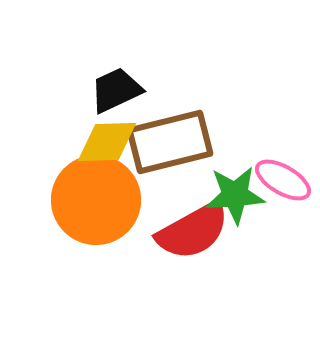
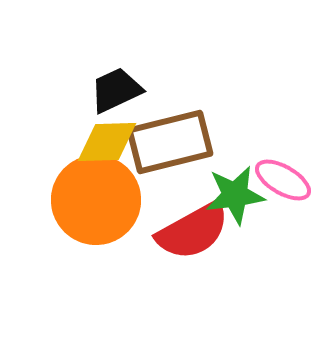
green star: rotated 4 degrees counterclockwise
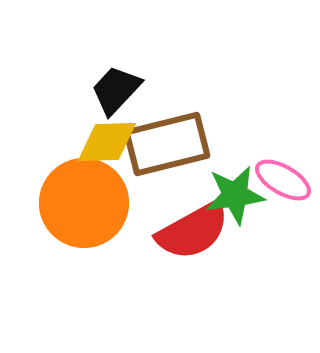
black trapezoid: rotated 22 degrees counterclockwise
brown rectangle: moved 3 px left, 2 px down
orange circle: moved 12 px left, 3 px down
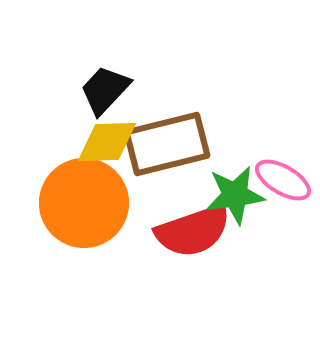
black trapezoid: moved 11 px left
red semicircle: rotated 10 degrees clockwise
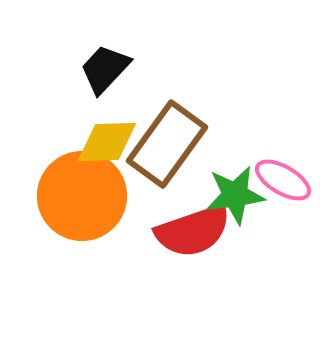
black trapezoid: moved 21 px up
brown rectangle: rotated 40 degrees counterclockwise
orange circle: moved 2 px left, 7 px up
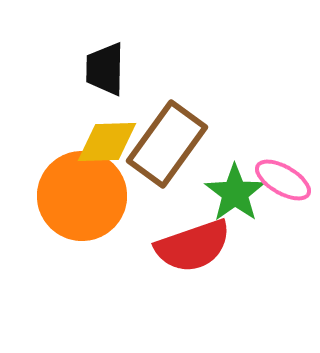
black trapezoid: rotated 42 degrees counterclockwise
green star: moved 2 px up; rotated 28 degrees counterclockwise
red semicircle: moved 15 px down
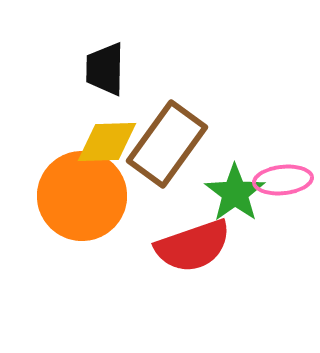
pink ellipse: rotated 36 degrees counterclockwise
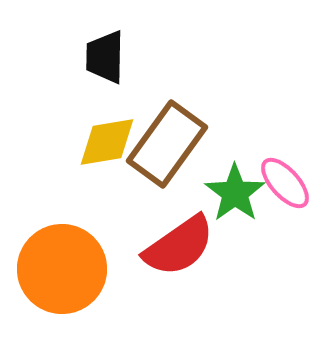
black trapezoid: moved 12 px up
yellow diamond: rotated 8 degrees counterclockwise
pink ellipse: moved 2 px right, 3 px down; rotated 54 degrees clockwise
orange circle: moved 20 px left, 73 px down
red semicircle: moved 14 px left; rotated 16 degrees counterclockwise
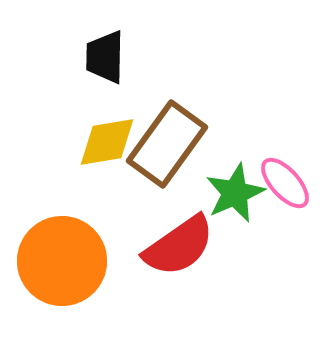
green star: rotated 12 degrees clockwise
orange circle: moved 8 px up
